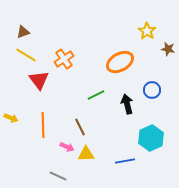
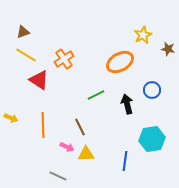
yellow star: moved 4 px left, 4 px down; rotated 12 degrees clockwise
red triangle: rotated 20 degrees counterclockwise
cyan hexagon: moved 1 px right, 1 px down; rotated 15 degrees clockwise
blue line: rotated 72 degrees counterclockwise
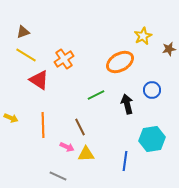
yellow star: moved 1 px down
brown star: moved 1 px right; rotated 24 degrees counterclockwise
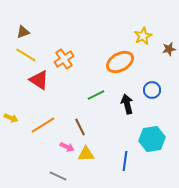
orange line: rotated 60 degrees clockwise
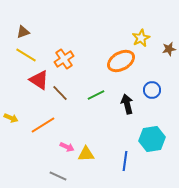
yellow star: moved 2 px left, 2 px down
orange ellipse: moved 1 px right, 1 px up
brown line: moved 20 px left, 34 px up; rotated 18 degrees counterclockwise
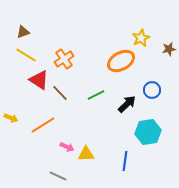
black arrow: rotated 60 degrees clockwise
cyan hexagon: moved 4 px left, 7 px up
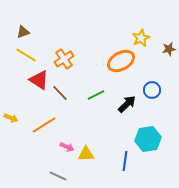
orange line: moved 1 px right
cyan hexagon: moved 7 px down
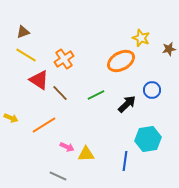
yellow star: rotated 24 degrees counterclockwise
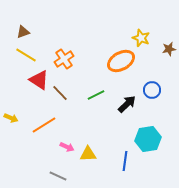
yellow triangle: moved 2 px right
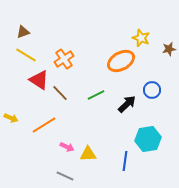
gray line: moved 7 px right
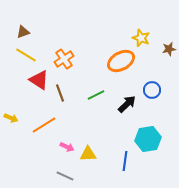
brown line: rotated 24 degrees clockwise
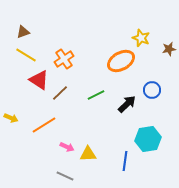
brown line: rotated 66 degrees clockwise
